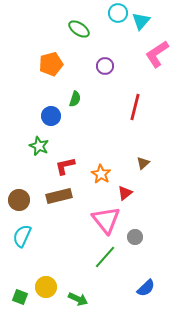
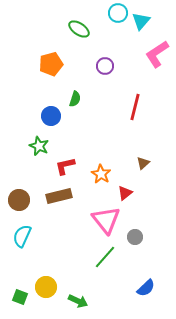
green arrow: moved 2 px down
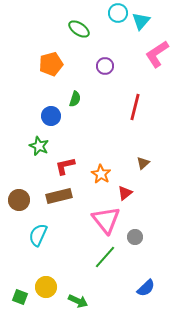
cyan semicircle: moved 16 px right, 1 px up
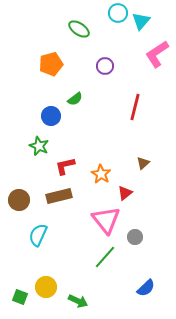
green semicircle: rotated 35 degrees clockwise
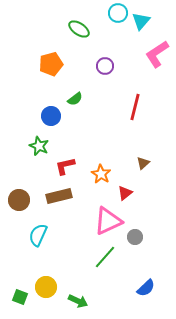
pink triangle: moved 2 px right, 1 px down; rotated 44 degrees clockwise
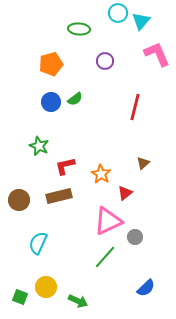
green ellipse: rotated 30 degrees counterclockwise
pink L-shape: rotated 100 degrees clockwise
purple circle: moved 5 px up
blue circle: moved 14 px up
cyan semicircle: moved 8 px down
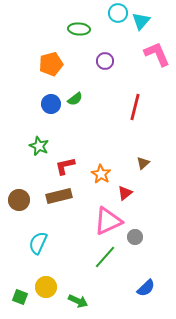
blue circle: moved 2 px down
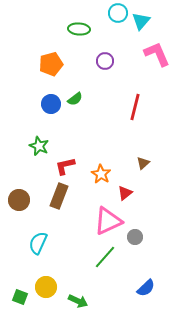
brown rectangle: rotated 55 degrees counterclockwise
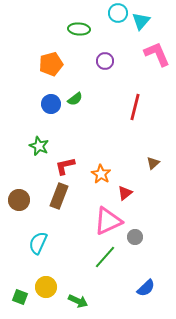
brown triangle: moved 10 px right
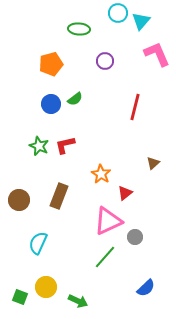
red L-shape: moved 21 px up
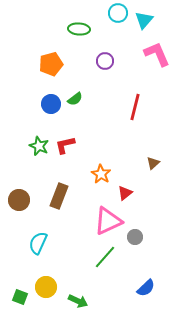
cyan triangle: moved 3 px right, 1 px up
